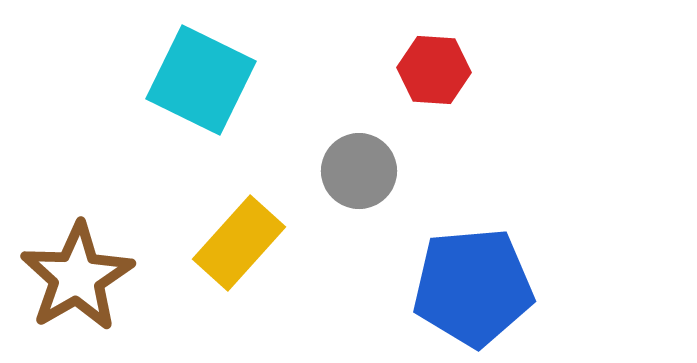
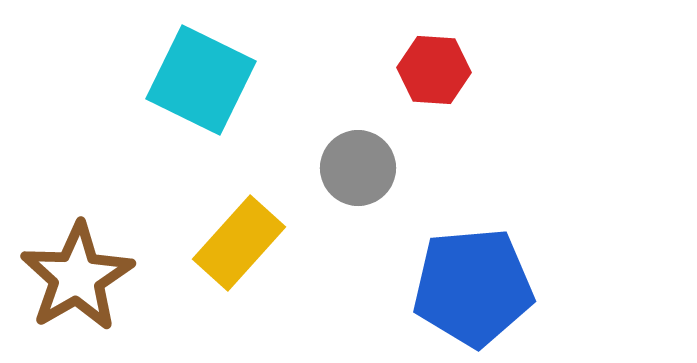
gray circle: moved 1 px left, 3 px up
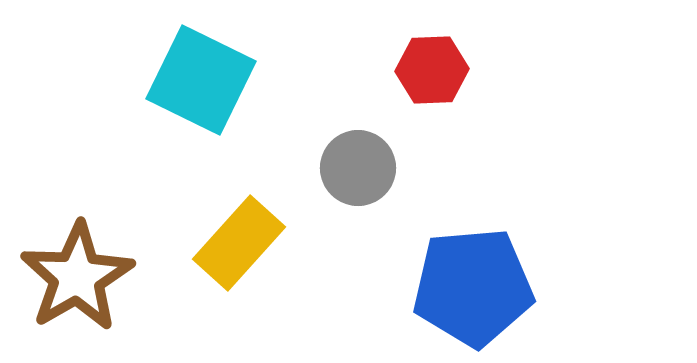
red hexagon: moved 2 px left; rotated 6 degrees counterclockwise
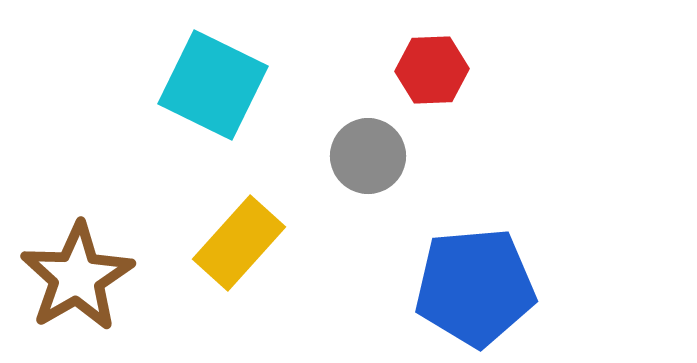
cyan square: moved 12 px right, 5 px down
gray circle: moved 10 px right, 12 px up
blue pentagon: moved 2 px right
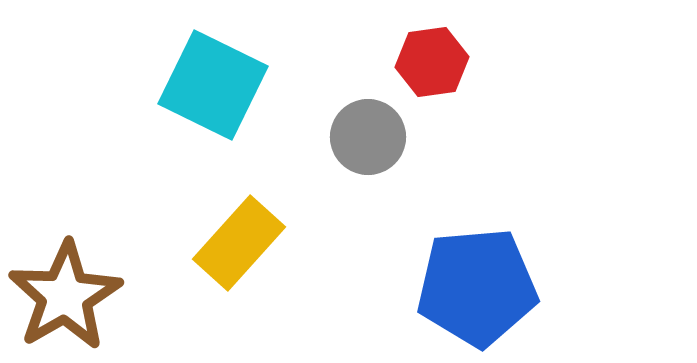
red hexagon: moved 8 px up; rotated 6 degrees counterclockwise
gray circle: moved 19 px up
brown star: moved 12 px left, 19 px down
blue pentagon: moved 2 px right
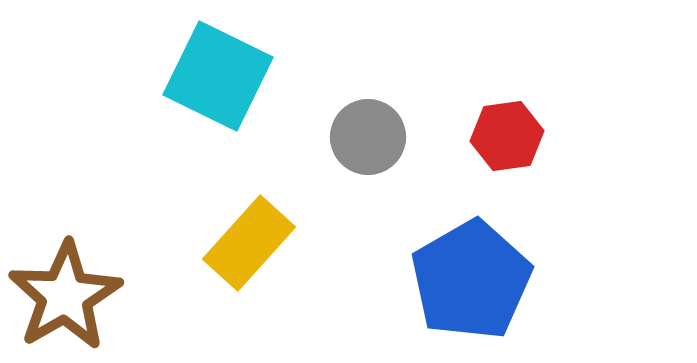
red hexagon: moved 75 px right, 74 px down
cyan square: moved 5 px right, 9 px up
yellow rectangle: moved 10 px right
blue pentagon: moved 6 px left, 7 px up; rotated 25 degrees counterclockwise
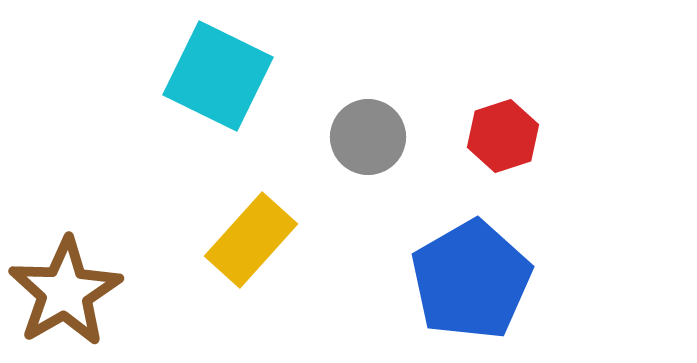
red hexagon: moved 4 px left; rotated 10 degrees counterclockwise
yellow rectangle: moved 2 px right, 3 px up
brown star: moved 4 px up
